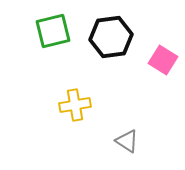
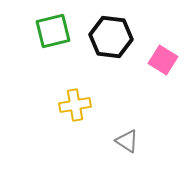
black hexagon: rotated 15 degrees clockwise
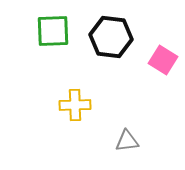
green square: rotated 12 degrees clockwise
yellow cross: rotated 8 degrees clockwise
gray triangle: rotated 40 degrees counterclockwise
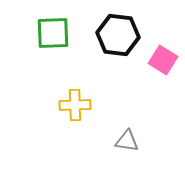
green square: moved 2 px down
black hexagon: moved 7 px right, 2 px up
gray triangle: rotated 15 degrees clockwise
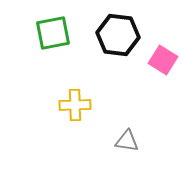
green square: rotated 9 degrees counterclockwise
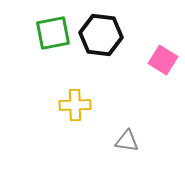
black hexagon: moved 17 px left
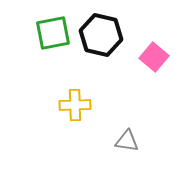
black hexagon: rotated 6 degrees clockwise
pink square: moved 9 px left, 3 px up; rotated 8 degrees clockwise
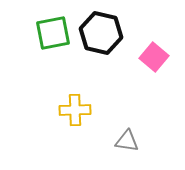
black hexagon: moved 2 px up
yellow cross: moved 5 px down
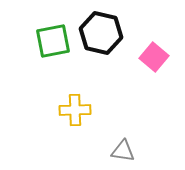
green square: moved 8 px down
gray triangle: moved 4 px left, 10 px down
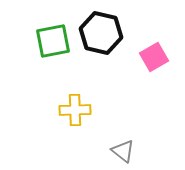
pink square: rotated 20 degrees clockwise
gray triangle: rotated 30 degrees clockwise
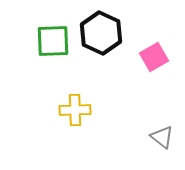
black hexagon: rotated 12 degrees clockwise
green square: rotated 9 degrees clockwise
gray triangle: moved 39 px right, 14 px up
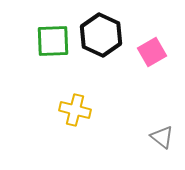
black hexagon: moved 2 px down
pink square: moved 2 px left, 5 px up
yellow cross: rotated 16 degrees clockwise
